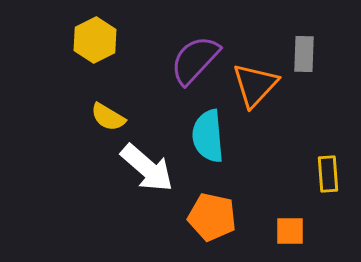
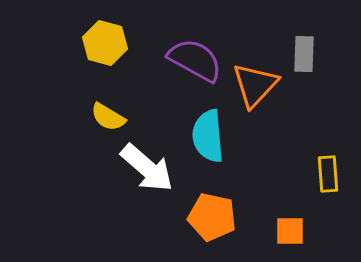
yellow hexagon: moved 10 px right, 3 px down; rotated 18 degrees counterclockwise
purple semicircle: rotated 76 degrees clockwise
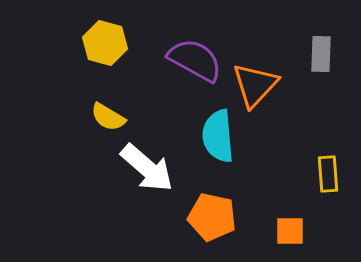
gray rectangle: moved 17 px right
cyan semicircle: moved 10 px right
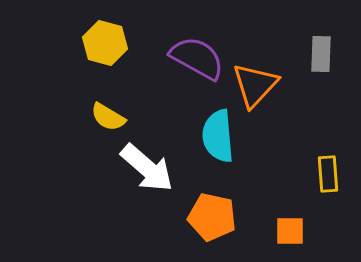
purple semicircle: moved 2 px right, 2 px up
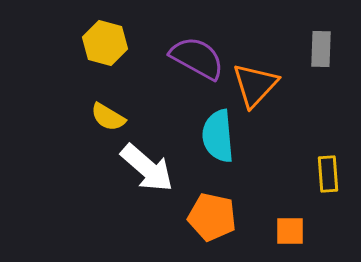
gray rectangle: moved 5 px up
